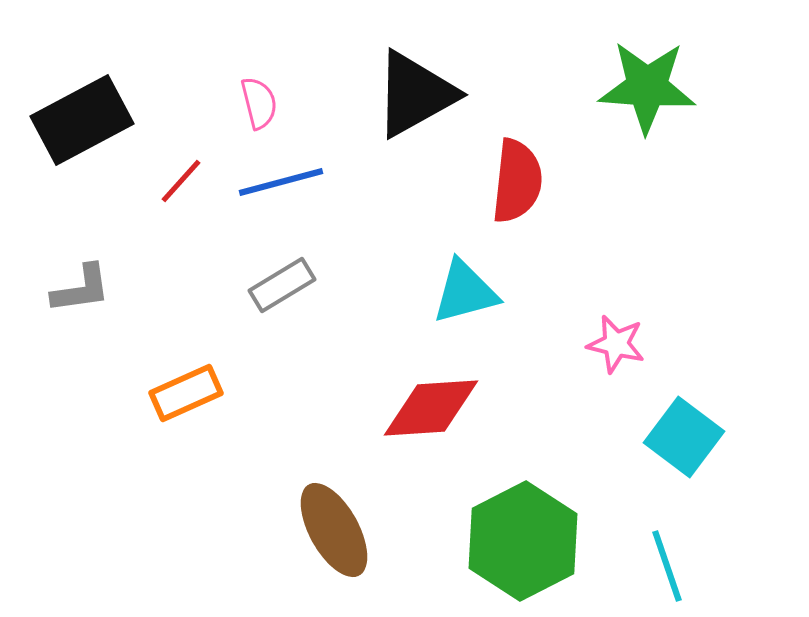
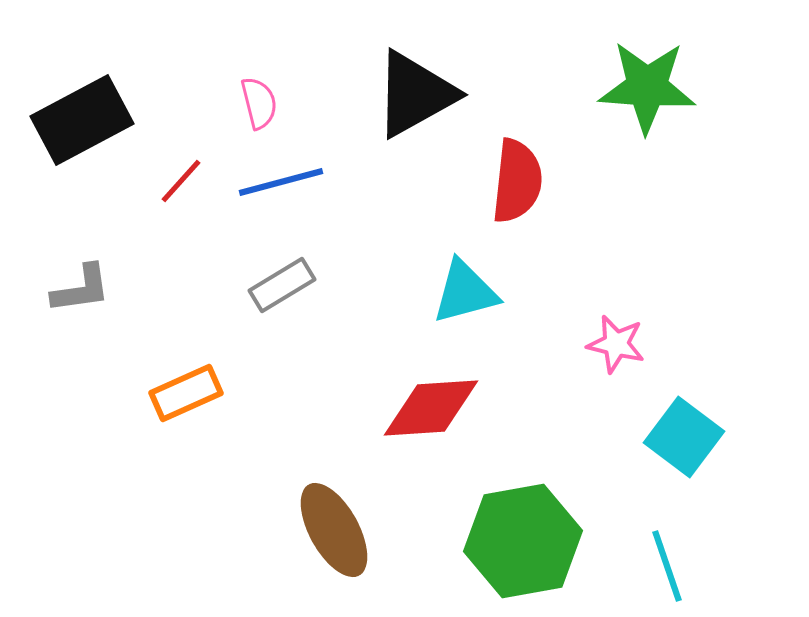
green hexagon: rotated 17 degrees clockwise
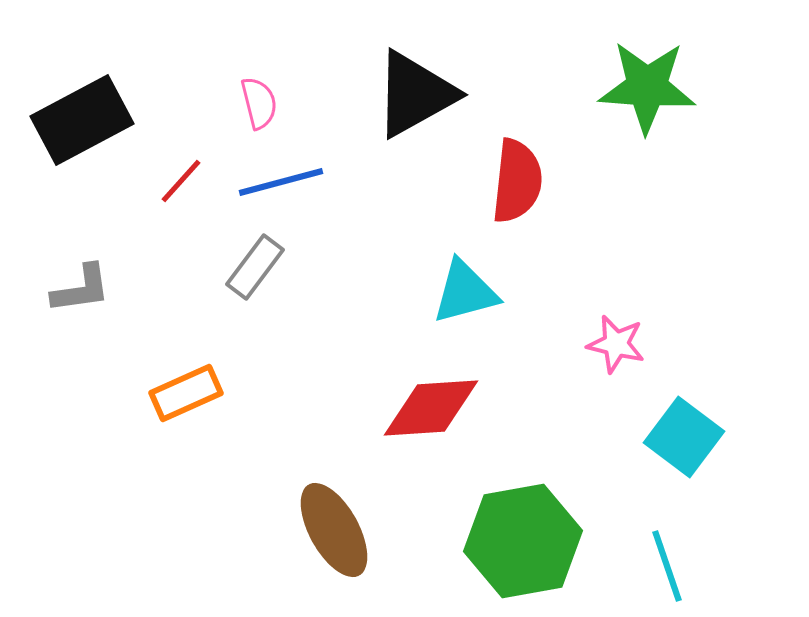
gray rectangle: moved 27 px left, 18 px up; rotated 22 degrees counterclockwise
